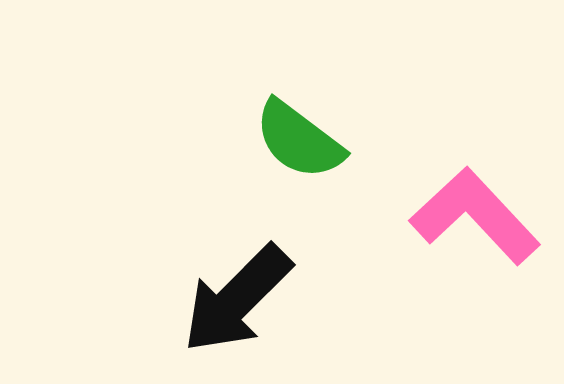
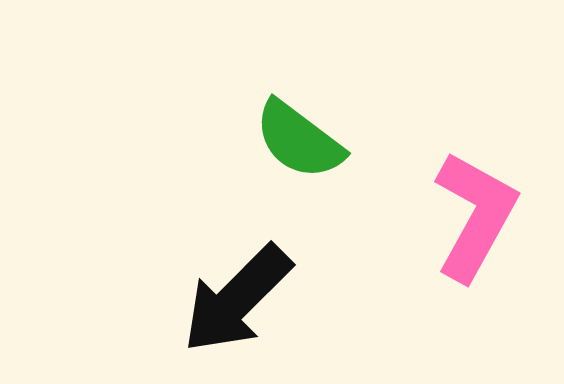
pink L-shape: rotated 72 degrees clockwise
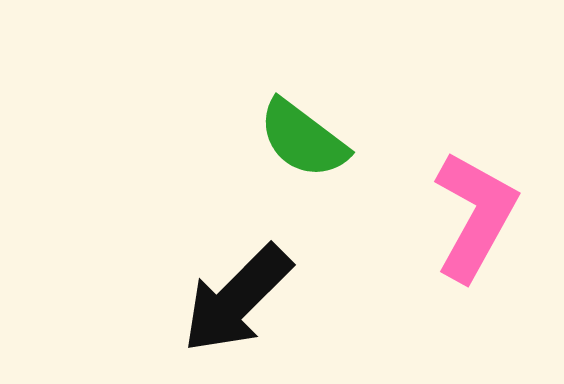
green semicircle: moved 4 px right, 1 px up
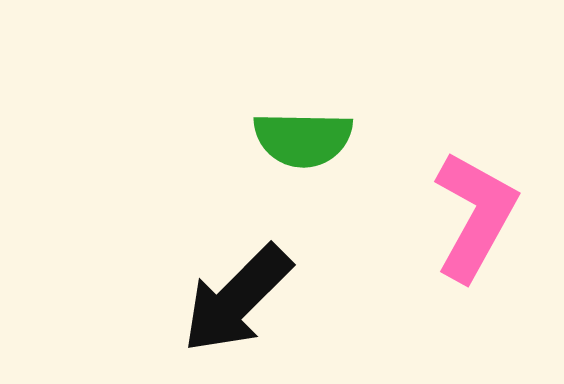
green semicircle: rotated 36 degrees counterclockwise
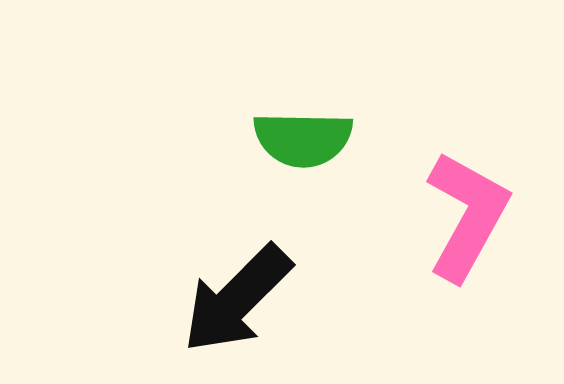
pink L-shape: moved 8 px left
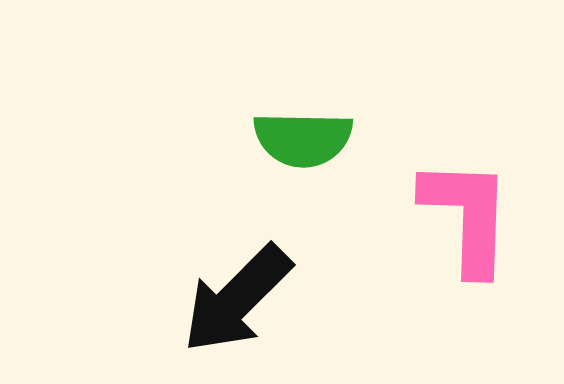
pink L-shape: rotated 27 degrees counterclockwise
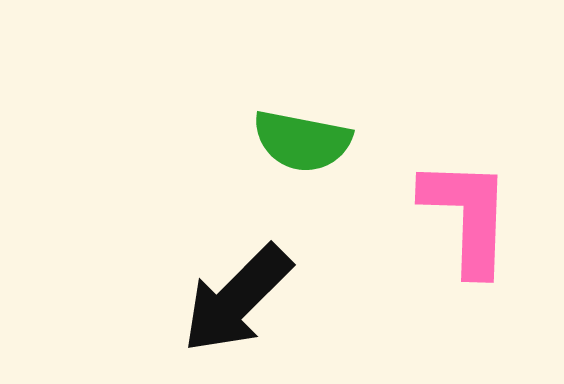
green semicircle: moved 1 px left, 2 px down; rotated 10 degrees clockwise
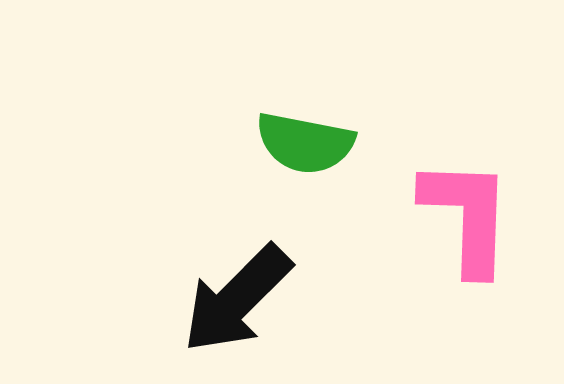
green semicircle: moved 3 px right, 2 px down
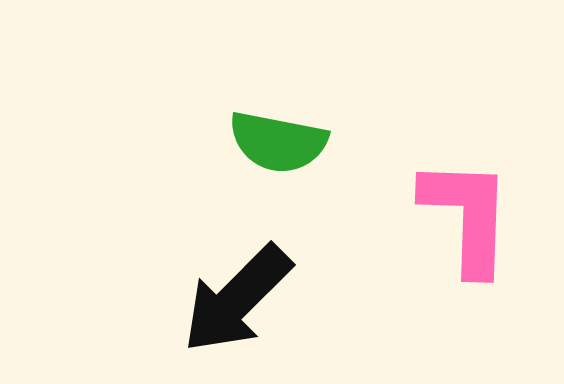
green semicircle: moved 27 px left, 1 px up
